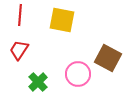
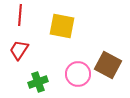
yellow square: moved 6 px down
brown square: moved 7 px down
green cross: rotated 24 degrees clockwise
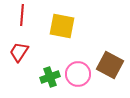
red line: moved 2 px right
red trapezoid: moved 2 px down
brown square: moved 2 px right
green cross: moved 12 px right, 5 px up
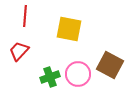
red line: moved 3 px right, 1 px down
yellow square: moved 7 px right, 3 px down
red trapezoid: moved 1 px up; rotated 10 degrees clockwise
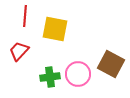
yellow square: moved 14 px left
brown square: moved 1 px right, 1 px up
green cross: rotated 12 degrees clockwise
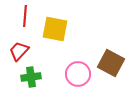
brown square: moved 1 px up
green cross: moved 19 px left
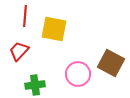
yellow square: moved 1 px left
green cross: moved 4 px right, 8 px down
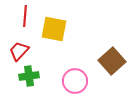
brown square: moved 1 px right, 2 px up; rotated 20 degrees clockwise
pink circle: moved 3 px left, 7 px down
green cross: moved 6 px left, 9 px up
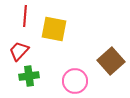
brown square: moved 1 px left
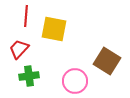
red line: moved 1 px right
red trapezoid: moved 2 px up
brown square: moved 4 px left; rotated 16 degrees counterclockwise
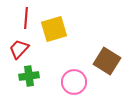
red line: moved 2 px down
yellow square: rotated 28 degrees counterclockwise
pink circle: moved 1 px left, 1 px down
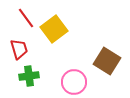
red line: rotated 40 degrees counterclockwise
yellow square: rotated 20 degrees counterclockwise
red trapezoid: rotated 120 degrees clockwise
